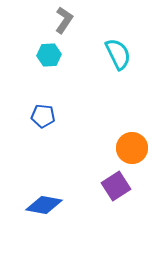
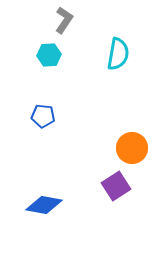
cyan semicircle: rotated 36 degrees clockwise
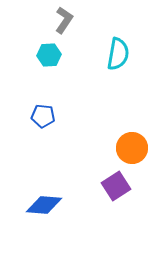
blue diamond: rotated 6 degrees counterclockwise
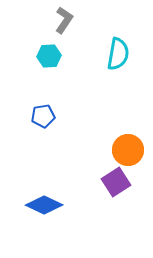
cyan hexagon: moved 1 px down
blue pentagon: rotated 15 degrees counterclockwise
orange circle: moved 4 px left, 2 px down
purple square: moved 4 px up
blue diamond: rotated 21 degrees clockwise
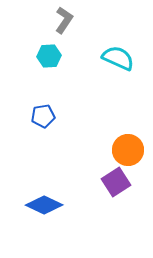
cyan semicircle: moved 4 px down; rotated 76 degrees counterclockwise
